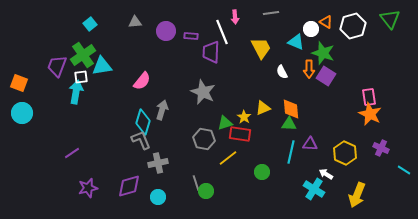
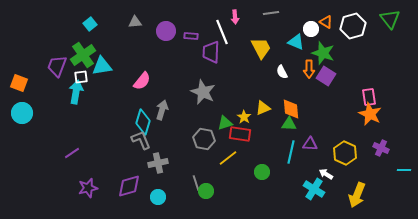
cyan line at (404, 170): rotated 32 degrees counterclockwise
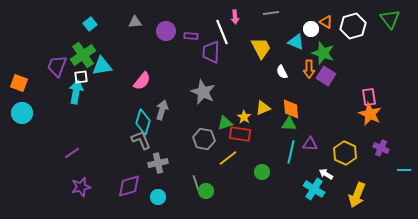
purple star at (88, 188): moved 7 px left, 1 px up
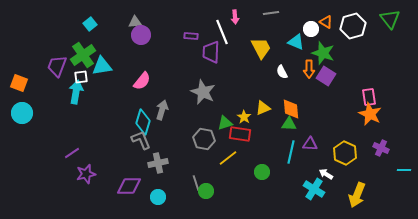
purple circle at (166, 31): moved 25 px left, 4 px down
purple diamond at (129, 186): rotated 15 degrees clockwise
purple star at (81, 187): moved 5 px right, 13 px up
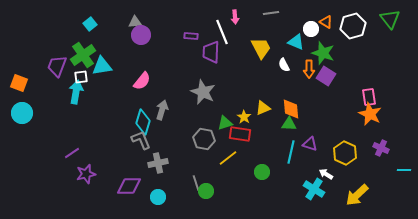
white semicircle at (282, 72): moved 2 px right, 7 px up
purple triangle at (310, 144): rotated 14 degrees clockwise
yellow arrow at (357, 195): rotated 25 degrees clockwise
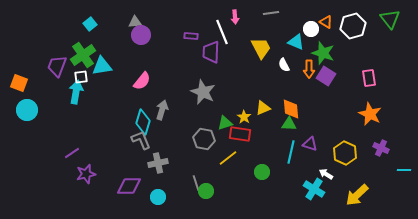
pink rectangle at (369, 97): moved 19 px up
cyan circle at (22, 113): moved 5 px right, 3 px up
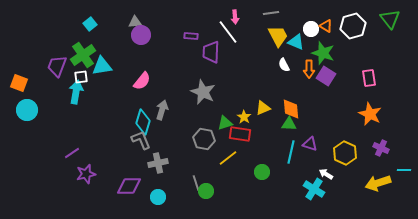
orange triangle at (326, 22): moved 4 px down
white line at (222, 32): moved 6 px right; rotated 15 degrees counterclockwise
yellow trapezoid at (261, 48): moved 17 px right, 12 px up
yellow arrow at (357, 195): moved 21 px right, 12 px up; rotated 25 degrees clockwise
